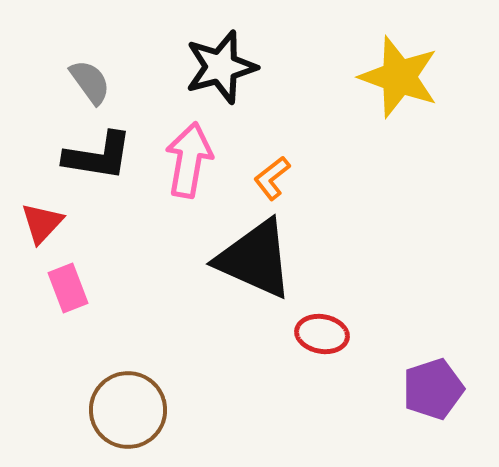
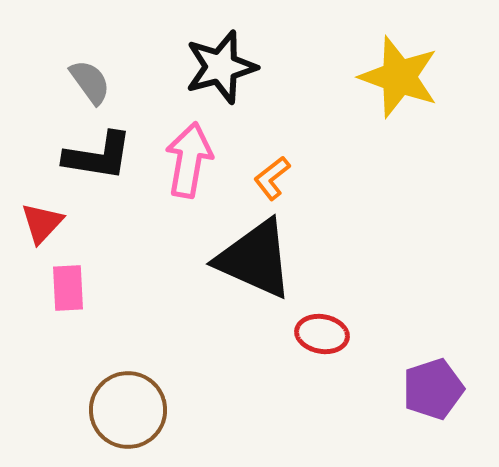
pink rectangle: rotated 18 degrees clockwise
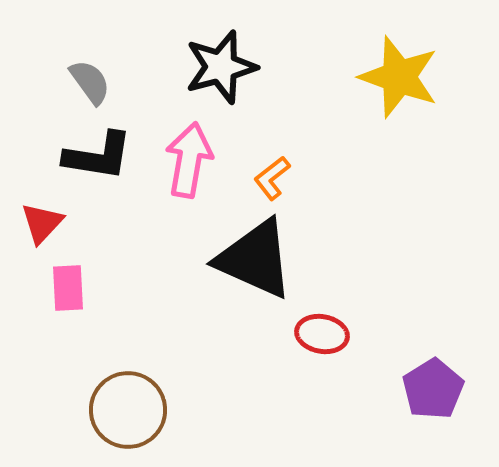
purple pentagon: rotated 14 degrees counterclockwise
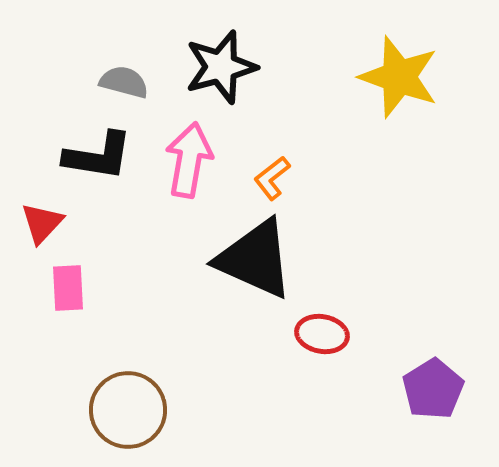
gray semicircle: moved 34 px right; rotated 39 degrees counterclockwise
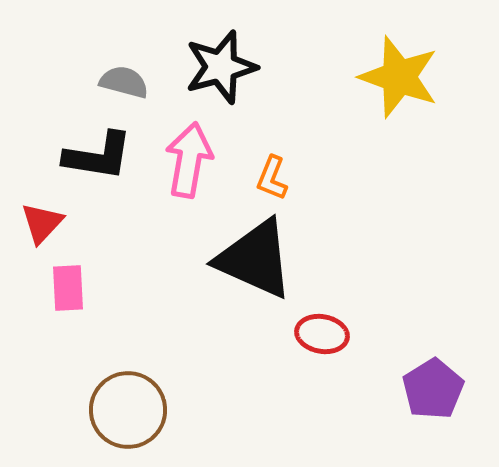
orange L-shape: rotated 30 degrees counterclockwise
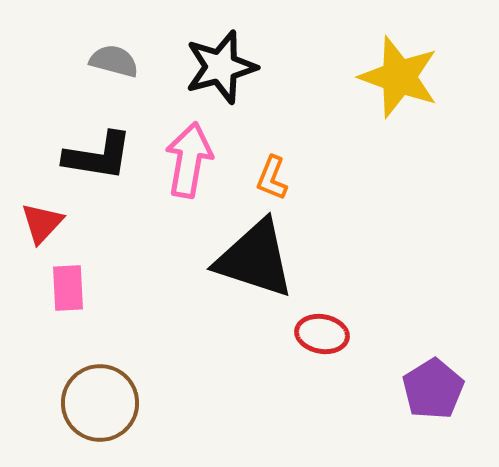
gray semicircle: moved 10 px left, 21 px up
black triangle: rotated 6 degrees counterclockwise
brown circle: moved 28 px left, 7 px up
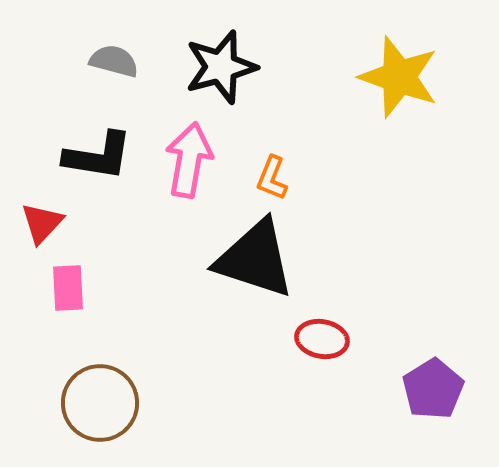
red ellipse: moved 5 px down
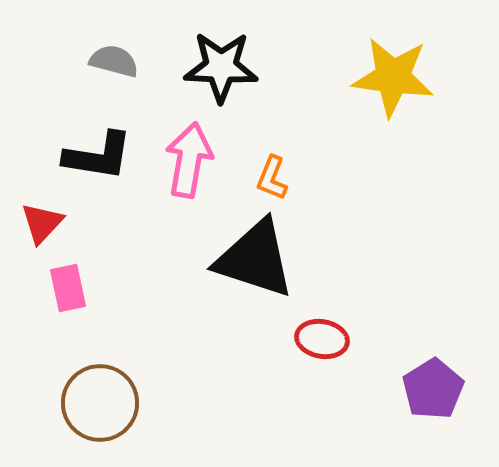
black star: rotated 18 degrees clockwise
yellow star: moved 6 px left; rotated 12 degrees counterclockwise
pink rectangle: rotated 9 degrees counterclockwise
